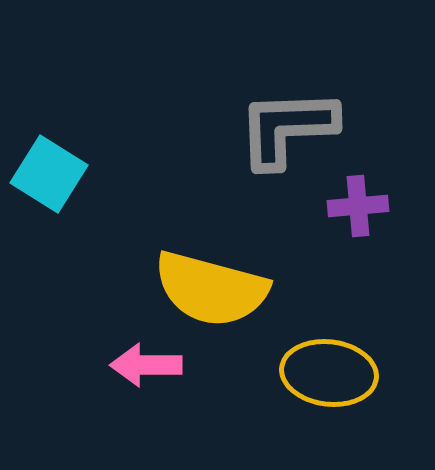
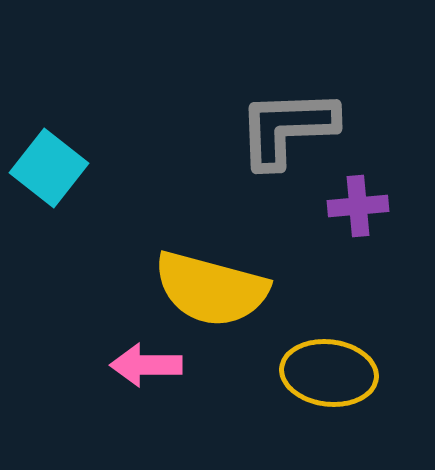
cyan square: moved 6 px up; rotated 6 degrees clockwise
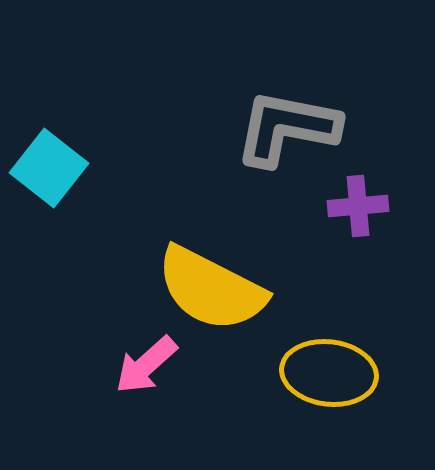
gray L-shape: rotated 13 degrees clockwise
yellow semicircle: rotated 12 degrees clockwise
pink arrow: rotated 42 degrees counterclockwise
